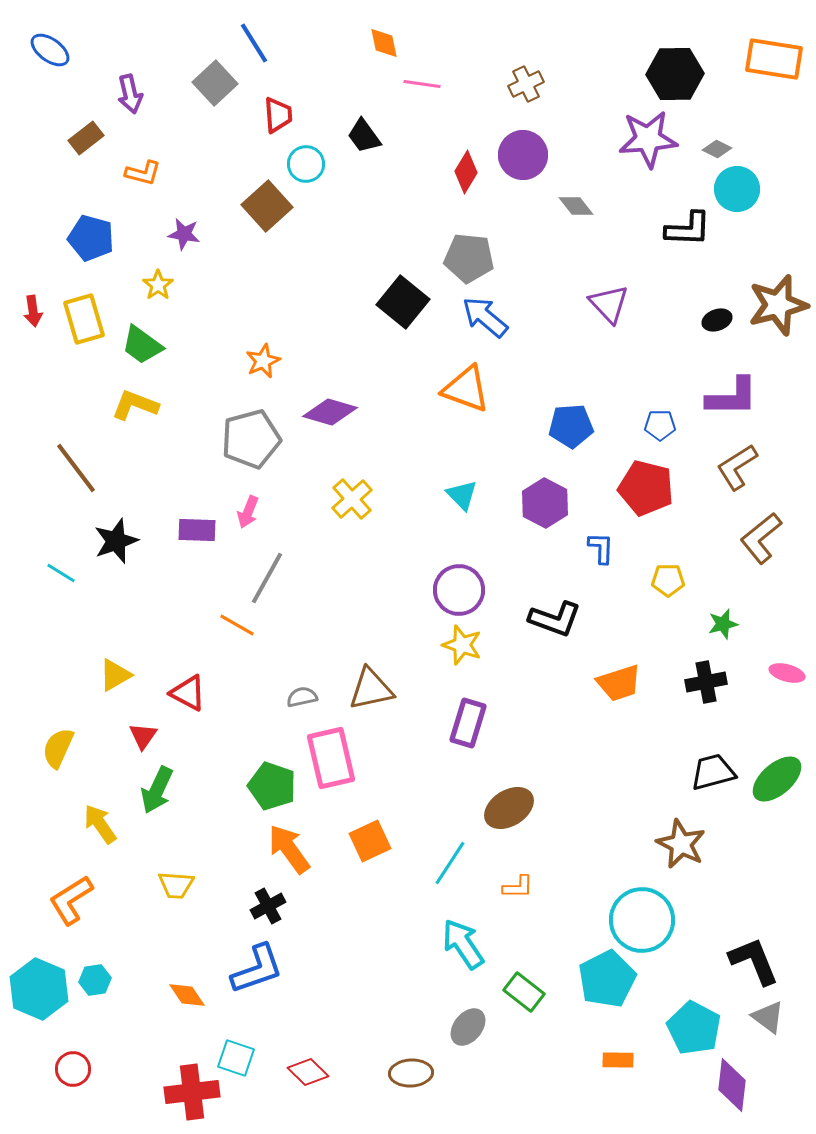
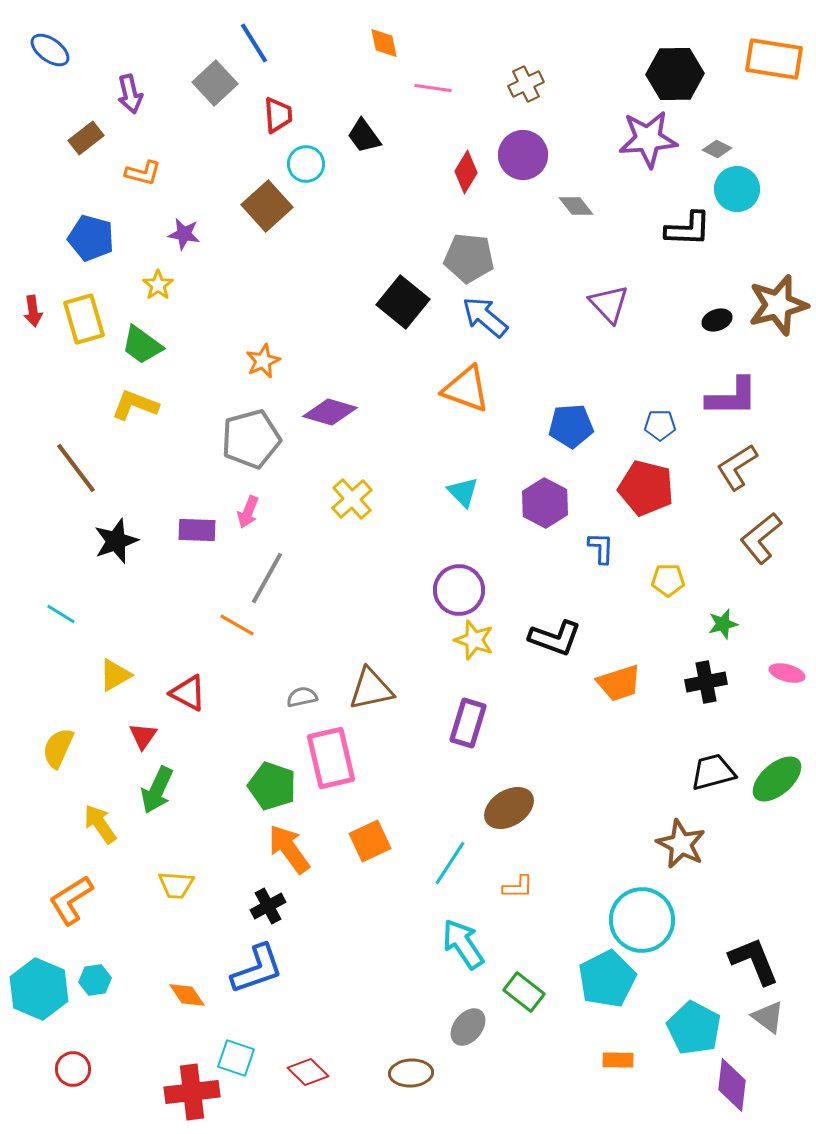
pink line at (422, 84): moved 11 px right, 4 px down
cyan triangle at (462, 495): moved 1 px right, 3 px up
cyan line at (61, 573): moved 41 px down
black L-shape at (555, 619): moved 19 px down
yellow star at (462, 645): moved 12 px right, 5 px up
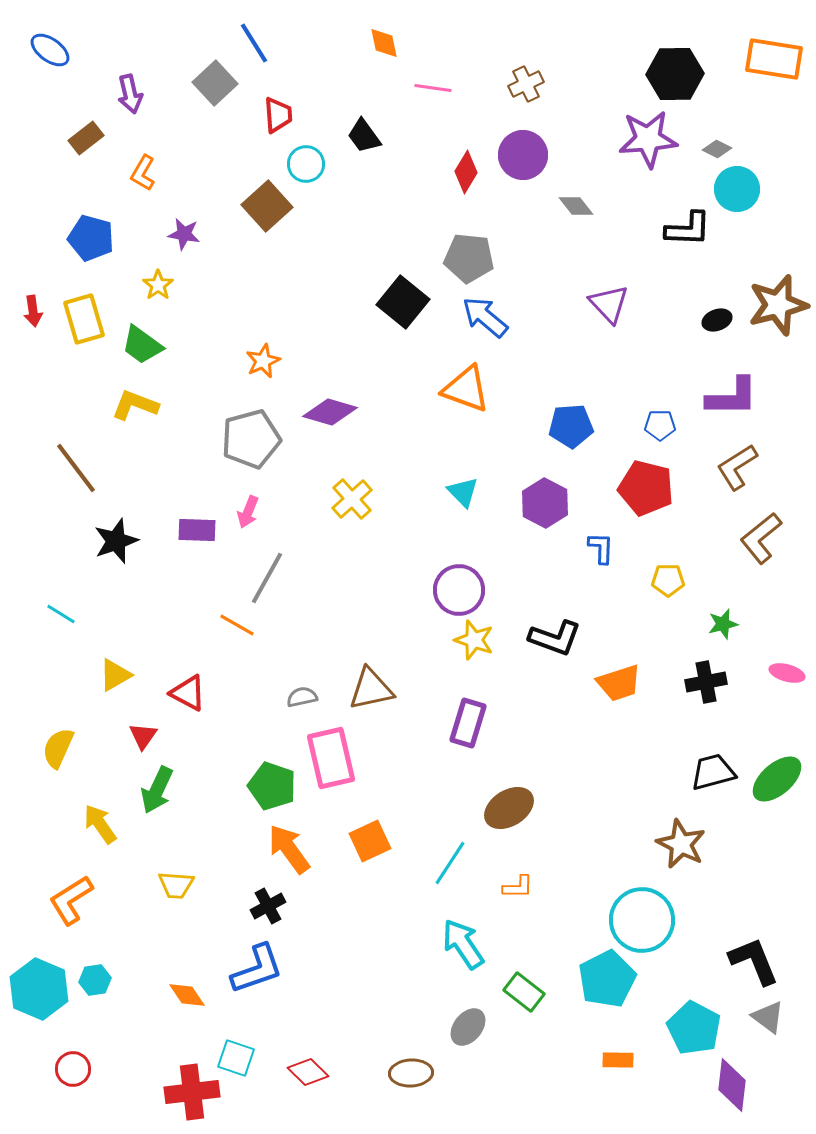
orange L-shape at (143, 173): rotated 105 degrees clockwise
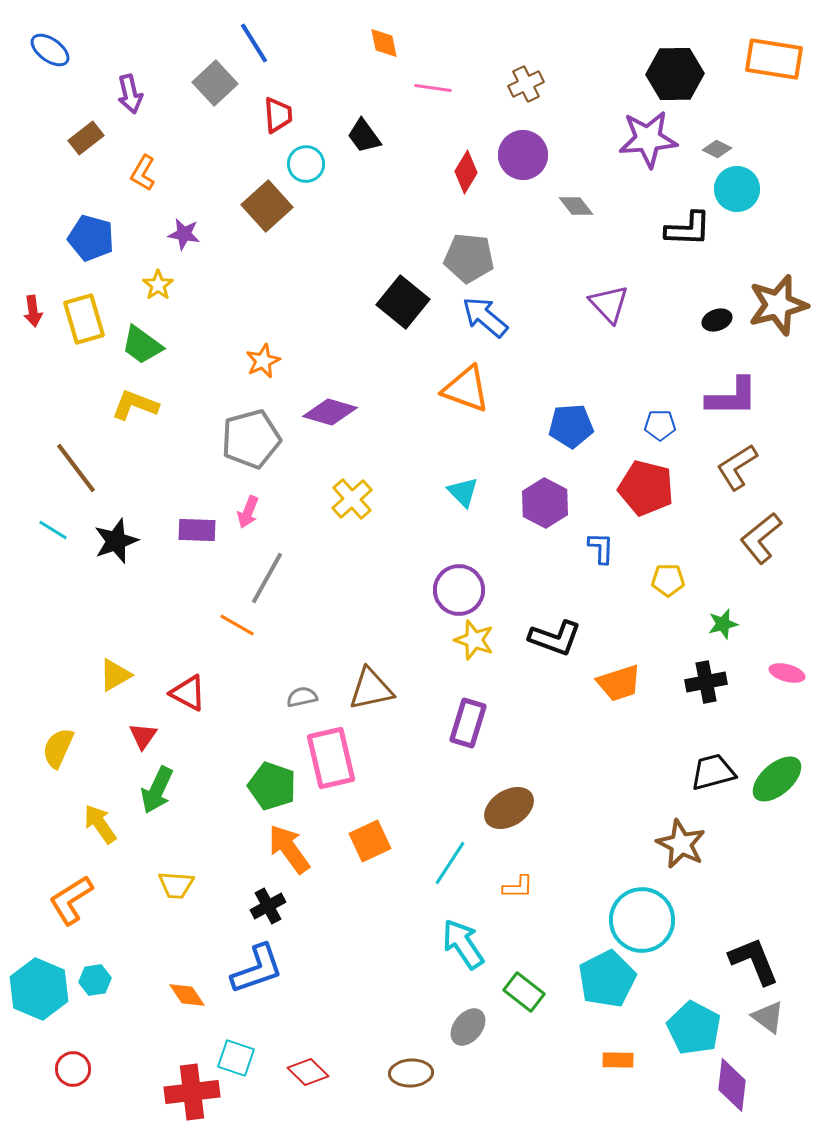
cyan line at (61, 614): moved 8 px left, 84 px up
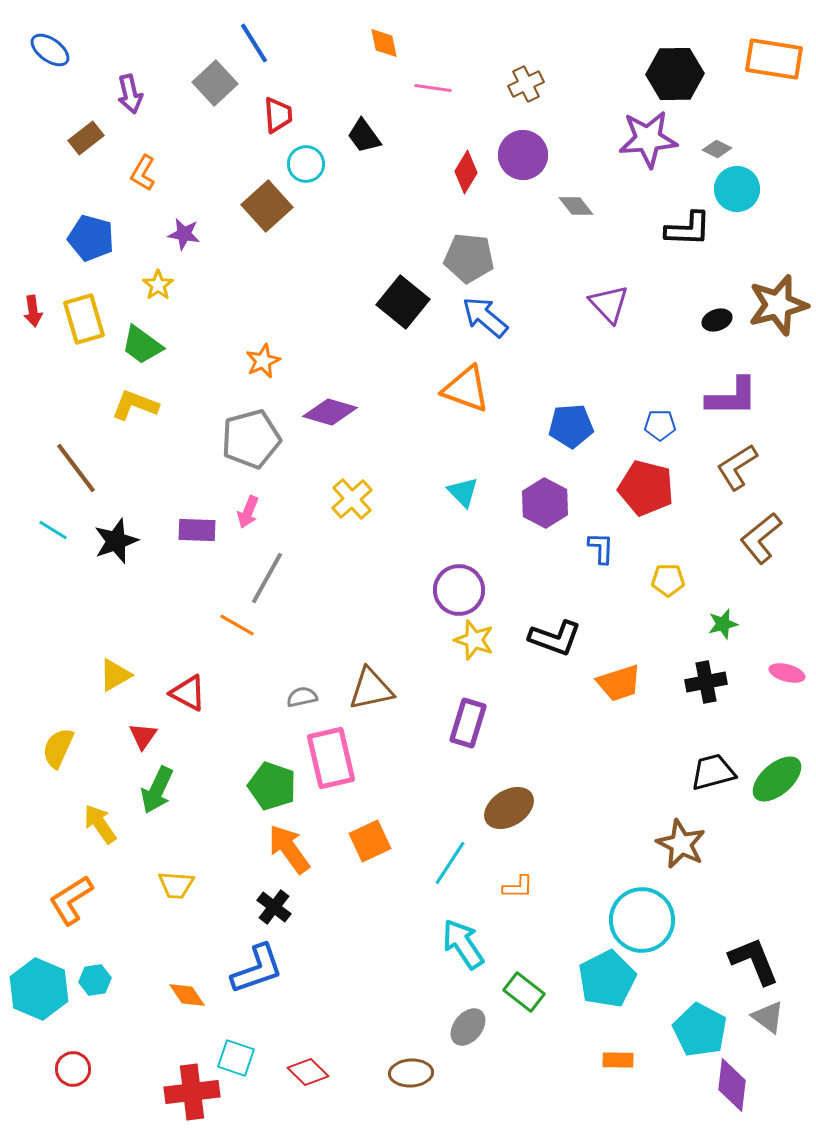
black cross at (268, 906): moved 6 px right, 1 px down; rotated 24 degrees counterclockwise
cyan pentagon at (694, 1028): moved 6 px right, 2 px down
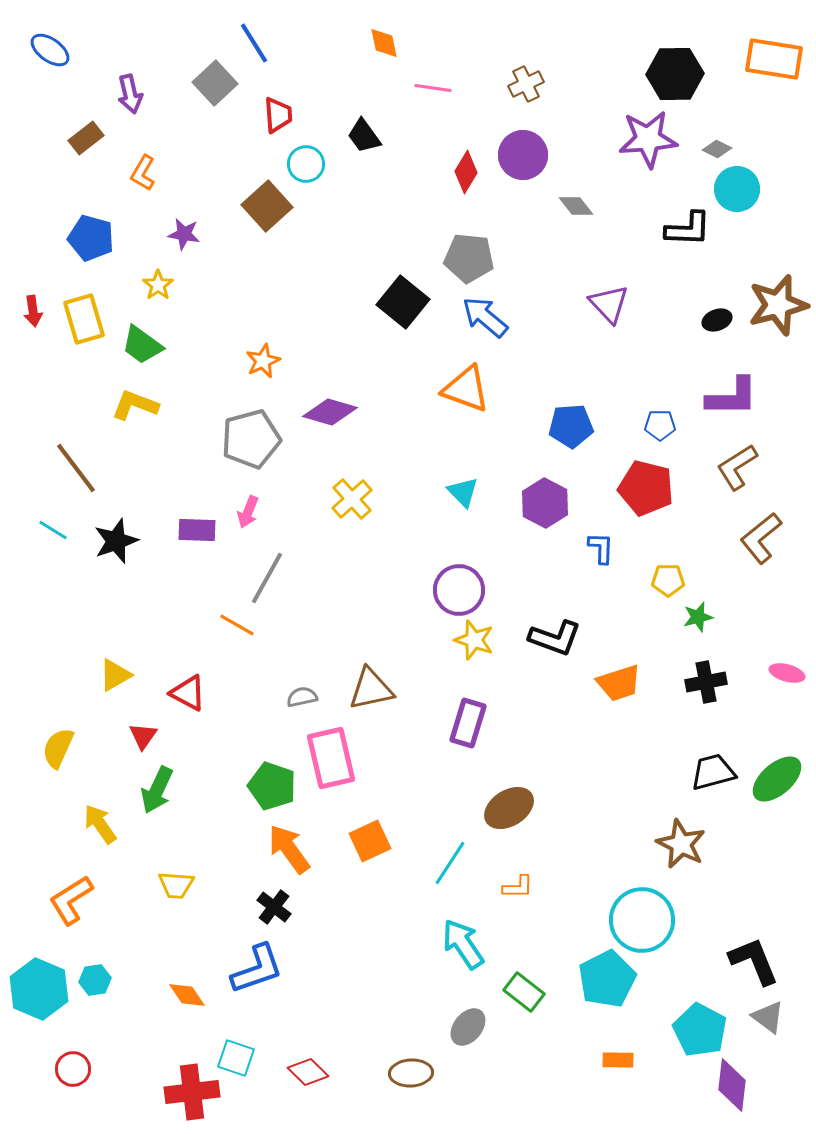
green star at (723, 624): moved 25 px left, 7 px up
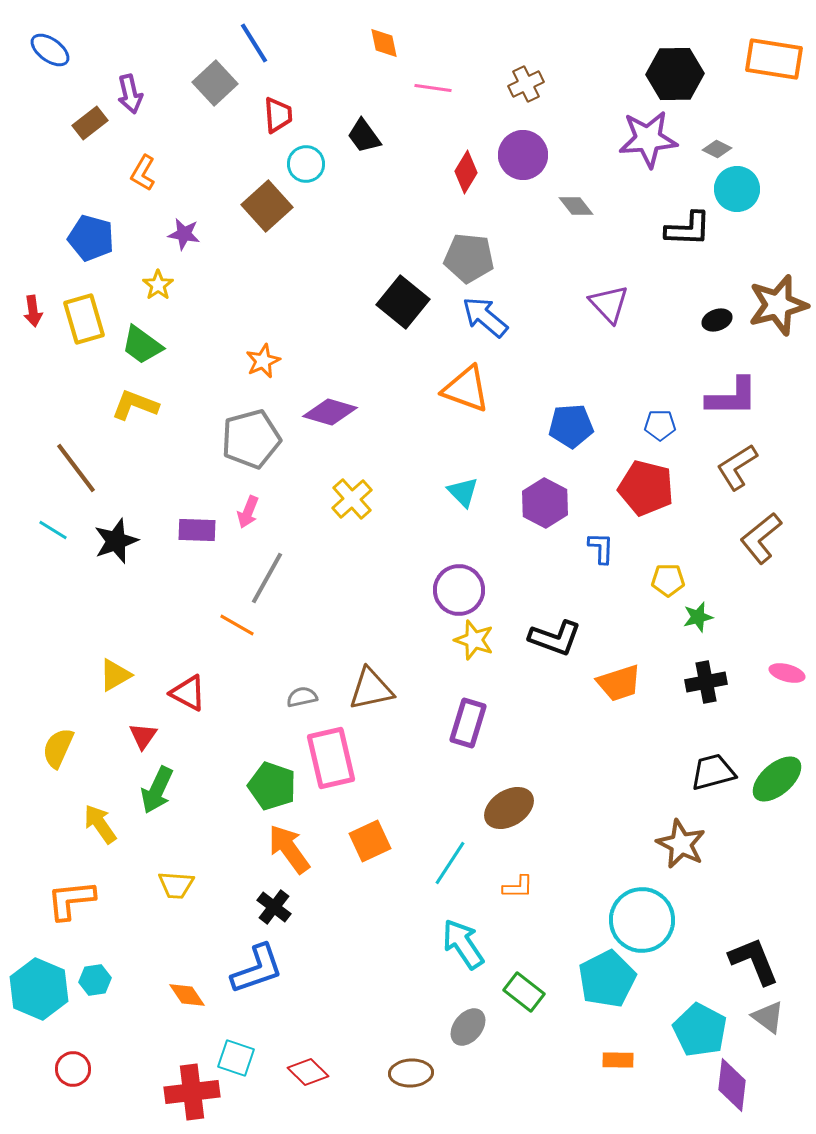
brown rectangle at (86, 138): moved 4 px right, 15 px up
orange L-shape at (71, 900): rotated 26 degrees clockwise
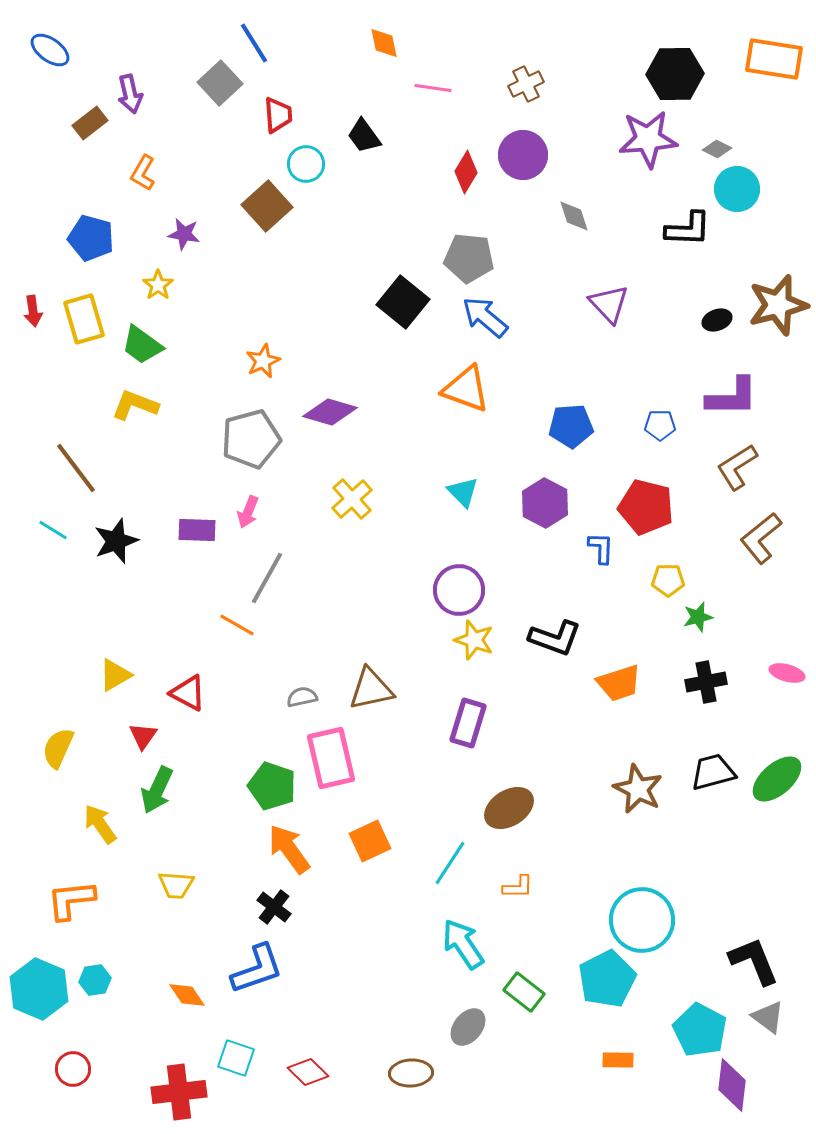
gray square at (215, 83): moved 5 px right
gray diamond at (576, 206): moved 2 px left, 10 px down; rotated 21 degrees clockwise
red pentagon at (646, 488): moved 19 px down
brown star at (681, 844): moved 43 px left, 55 px up
red cross at (192, 1092): moved 13 px left
